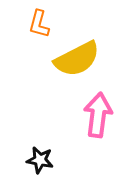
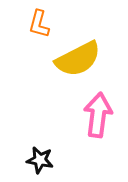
yellow semicircle: moved 1 px right
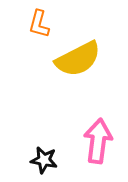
pink arrow: moved 26 px down
black star: moved 4 px right
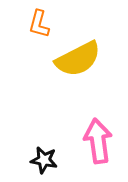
pink arrow: rotated 15 degrees counterclockwise
